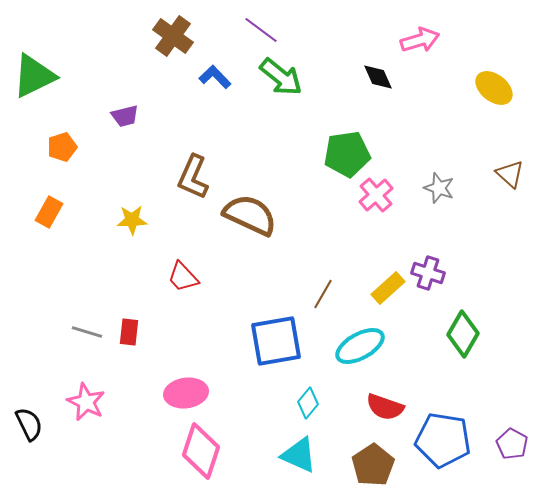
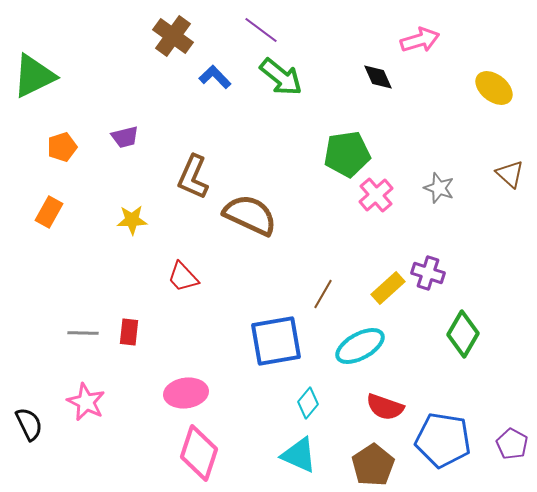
purple trapezoid: moved 21 px down
gray line: moved 4 px left, 1 px down; rotated 16 degrees counterclockwise
pink diamond: moved 2 px left, 2 px down
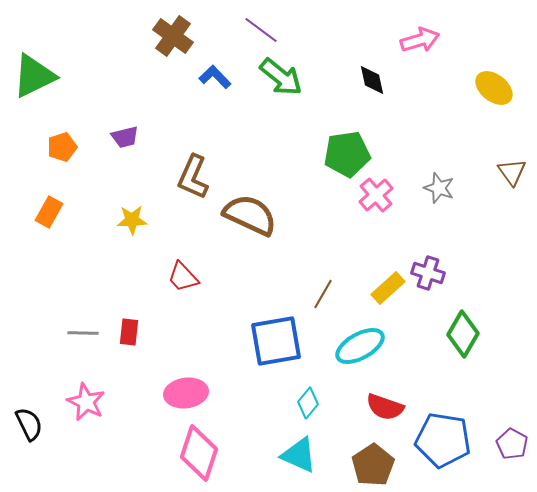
black diamond: moved 6 px left, 3 px down; rotated 12 degrees clockwise
brown triangle: moved 2 px right, 2 px up; rotated 12 degrees clockwise
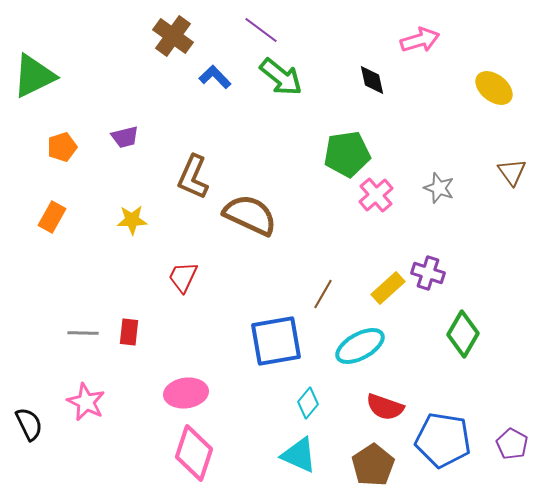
orange rectangle: moved 3 px right, 5 px down
red trapezoid: rotated 68 degrees clockwise
pink diamond: moved 5 px left
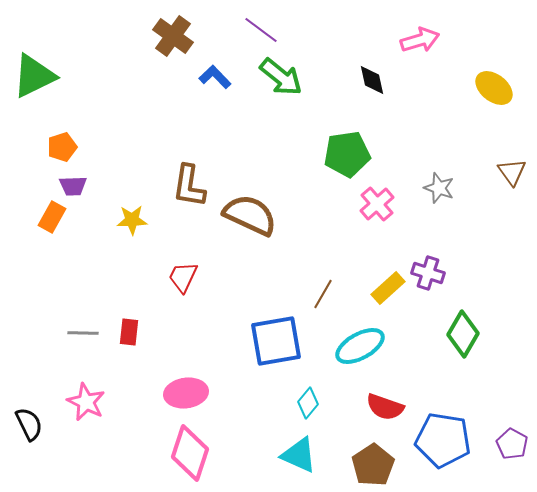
purple trapezoid: moved 52 px left, 49 px down; rotated 12 degrees clockwise
brown L-shape: moved 4 px left, 9 px down; rotated 15 degrees counterclockwise
pink cross: moved 1 px right, 9 px down
pink diamond: moved 4 px left
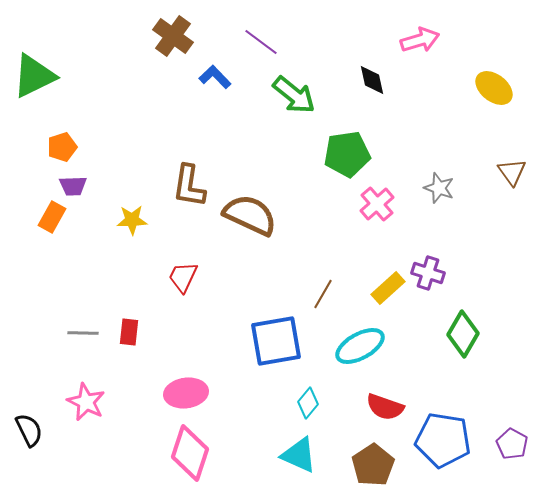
purple line: moved 12 px down
green arrow: moved 13 px right, 18 px down
black semicircle: moved 6 px down
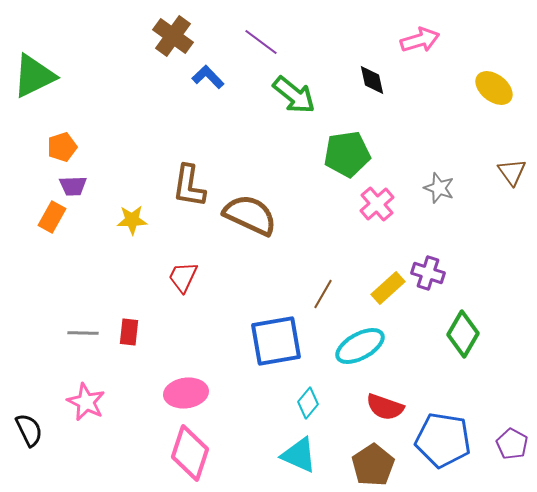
blue L-shape: moved 7 px left
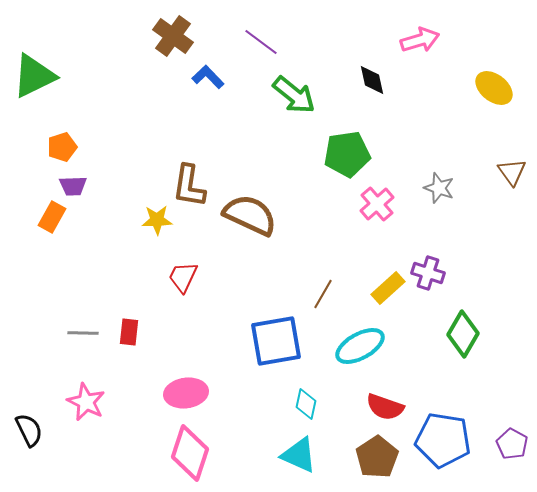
yellow star: moved 25 px right
cyan diamond: moved 2 px left, 1 px down; rotated 28 degrees counterclockwise
brown pentagon: moved 4 px right, 8 px up
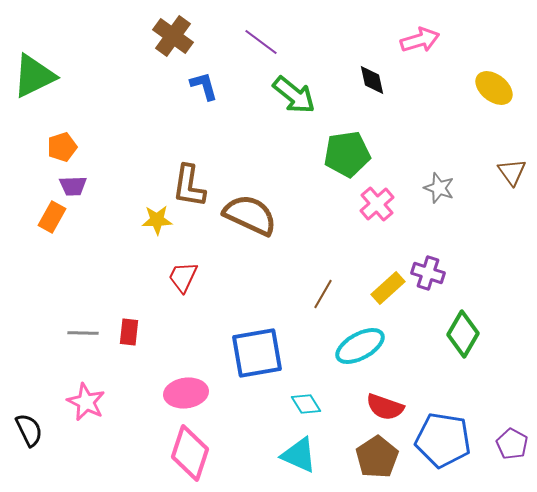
blue L-shape: moved 4 px left, 9 px down; rotated 28 degrees clockwise
blue square: moved 19 px left, 12 px down
cyan diamond: rotated 44 degrees counterclockwise
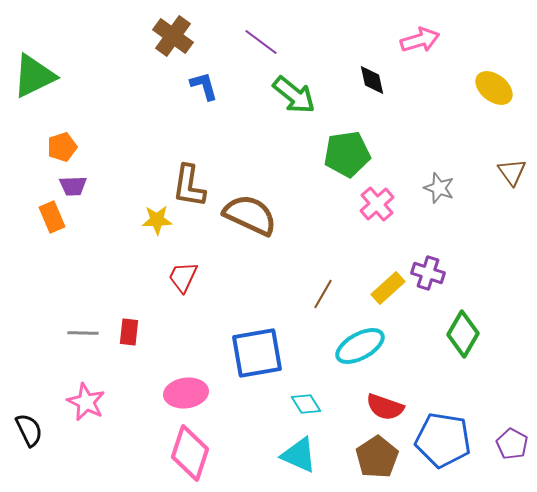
orange rectangle: rotated 52 degrees counterclockwise
